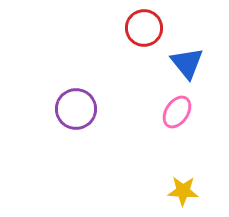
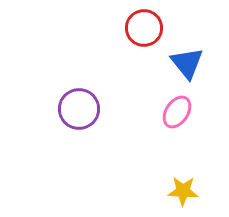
purple circle: moved 3 px right
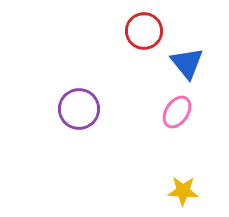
red circle: moved 3 px down
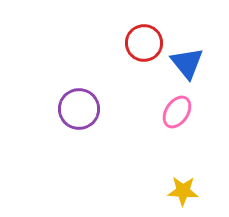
red circle: moved 12 px down
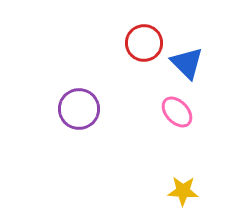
blue triangle: rotated 6 degrees counterclockwise
pink ellipse: rotated 76 degrees counterclockwise
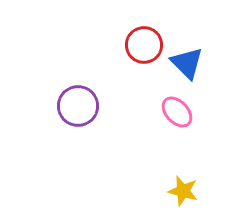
red circle: moved 2 px down
purple circle: moved 1 px left, 3 px up
yellow star: rotated 12 degrees clockwise
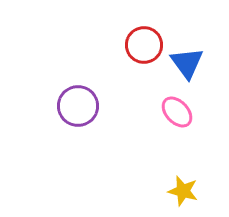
blue triangle: rotated 9 degrees clockwise
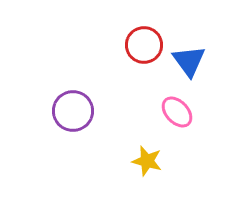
blue triangle: moved 2 px right, 2 px up
purple circle: moved 5 px left, 5 px down
yellow star: moved 36 px left, 30 px up
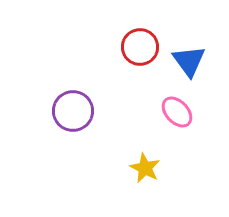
red circle: moved 4 px left, 2 px down
yellow star: moved 2 px left, 7 px down; rotated 12 degrees clockwise
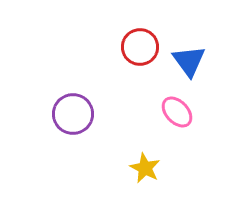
purple circle: moved 3 px down
